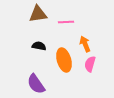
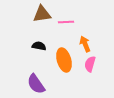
brown triangle: moved 4 px right
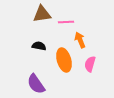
orange arrow: moved 5 px left, 4 px up
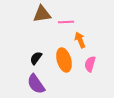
black semicircle: moved 3 px left, 12 px down; rotated 64 degrees counterclockwise
